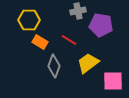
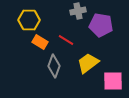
red line: moved 3 px left
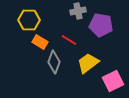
red line: moved 3 px right
gray diamond: moved 4 px up
pink square: rotated 25 degrees counterclockwise
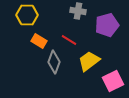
gray cross: rotated 21 degrees clockwise
yellow hexagon: moved 2 px left, 5 px up
purple pentagon: moved 6 px right; rotated 25 degrees counterclockwise
orange rectangle: moved 1 px left, 1 px up
yellow trapezoid: moved 1 px right, 2 px up
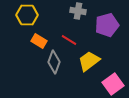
pink square: moved 3 px down; rotated 10 degrees counterclockwise
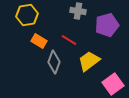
yellow hexagon: rotated 10 degrees counterclockwise
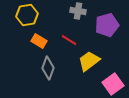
gray diamond: moved 6 px left, 6 px down
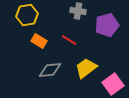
yellow trapezoid: moved 3 px left, 7 px down
gray diamond: moved 2 px right, 2 px down; rotated 65 degrees clockwise
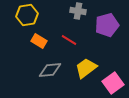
pink square: moved 1 px up
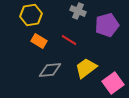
gray cross: rotated 14 degrees clockwise
yellow hexagon: moved 4 px right
